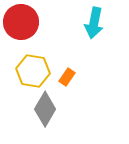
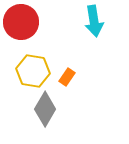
cyan arrow: moved 2 px up; rotated 20 degrees counterclockwise
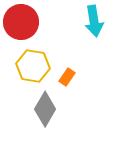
yellow hexagon: moved 5 px up
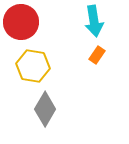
orange rectangle: moved 30 px right, 22 px up
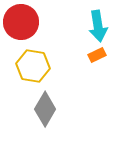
cyan arrow: moved 4 px right, 5 px down
orange rectangle: rotated 30 degrees clockwise
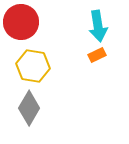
gray diamond: moved 16 px left, 1 px up
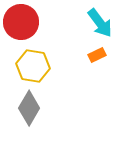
cyan arrow: moved 2 px right, 3 px up; rotated 28 degrees counterclockwise
